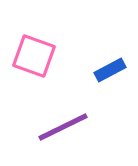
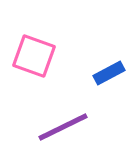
blue rectangle: moved 1 px left, 3 px down
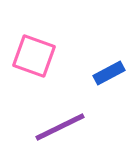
purple line: moved 3 px left
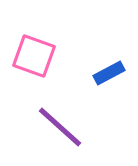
purple line: rotated 68 degrees clockwise
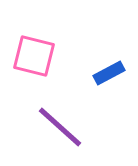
pink square: rotated 6 degrees counterclockwise
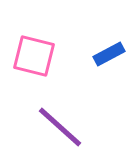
blue rectangle: moved 19 px up
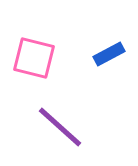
pink square: moved 2 px down
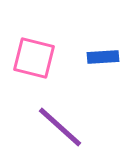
blue rectangle: moved 6 px left, 3 px down; rotated 24 degrees clockwise
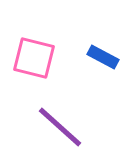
blue rectangle: rotated 32 degrees clockwise
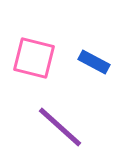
blue rectangle: moved 9 px left, 5 px down
